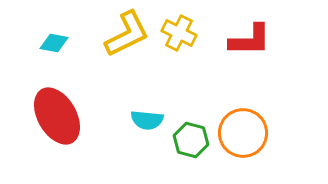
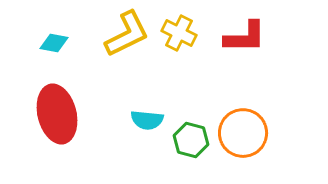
red L-shape: moved 5 px left, 3 px up
red ellipse: moved 2 px up; rotated 16 degrees clockwise
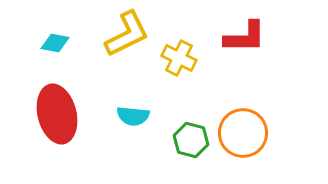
yellow cross: moved 25 px down
cyan diamond: moved 1 px right
cyan semicircle: moved 14 px left, 4 px up
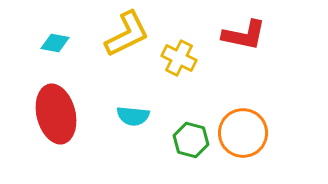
red L-shape: moved 1 px left, 2 px up; rotated 12 degrees clockwise
red ellipse: moved 1 px left
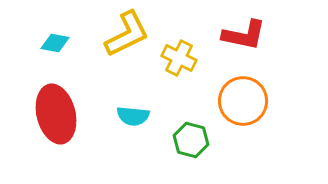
orange circle: moved 32 px up
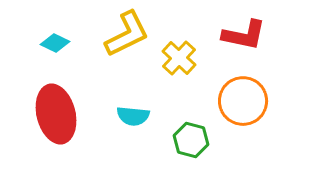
cyan diamond: rotated 16 degrees clockwise
yellow cross: rotated 16 degrees clockwise
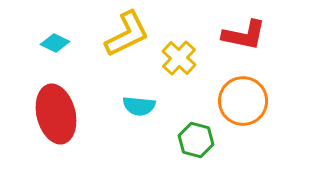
cyan semicircle: moved 6 px right, 10 px up
green hexagon: moved 5 px right
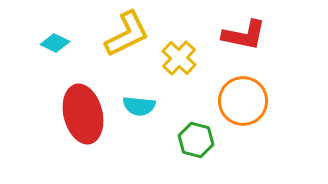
red ellipse: moved 27 px right
